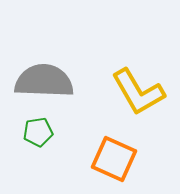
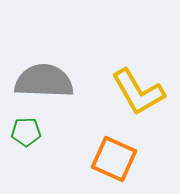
green pentagon: moved 12 px left; rotated 8 degrees clockwise
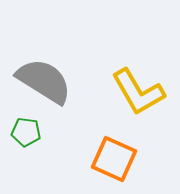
gray semicircle: rotated 30 degrees clockwise
green pentagon: rotated 8 degrees clockwise
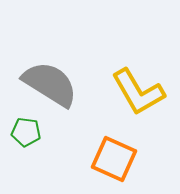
gray semicircle: moved 6 px right, 3 px down
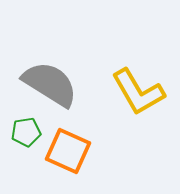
green pentagon: rotated 16 degrees counterclockwise
orange square: moved 46 px left, 8 px up
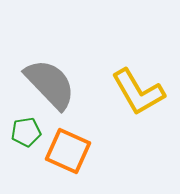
gray semicircle: rotated 14 degrees clockwise
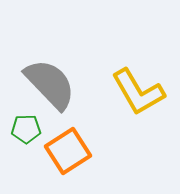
green pentagon: moved 3 px up; rotated 8 degrees clockwise
orange square: rotated 33 degrees clockwise
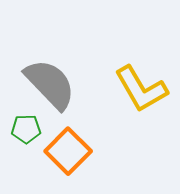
yellow L-shape: moved 3 px right, 3 px up
orange square: rotated 12 degrees counterclockwise
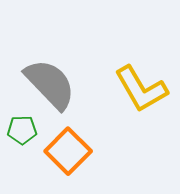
green pentagon: moved 4 px left, 1 px down
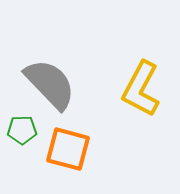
yellow L-shape: rotated 58 degrees clockwise
orange square: moved 2 px up; rotated 30 degrees counterclockwise
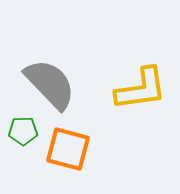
yellow L-shape: rotated 126 degrees counterclockwise
green pentagon: moved 1 px right, 1 px down
